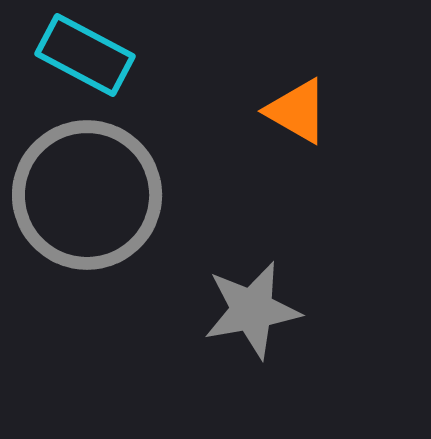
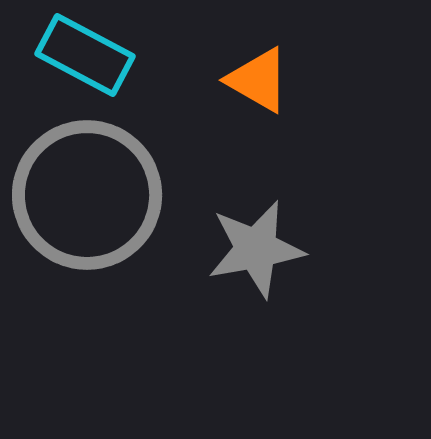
orange triangle: moved 39 px left, 31 px up
gray star: moved 4 px right, 61 px up
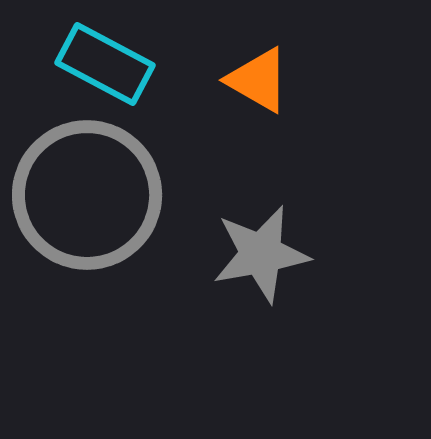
cyan rectangle: moved 20 px right, 9 px down
gray star: moved 5 px right, 5 px down
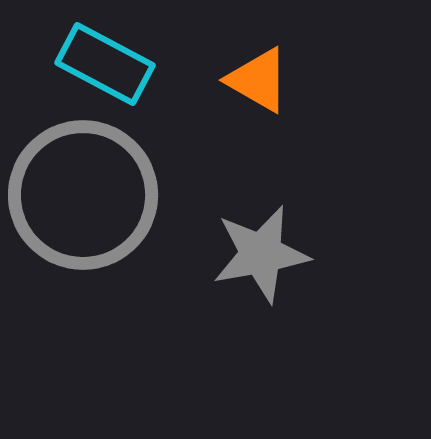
gray circle: moved 4 px left
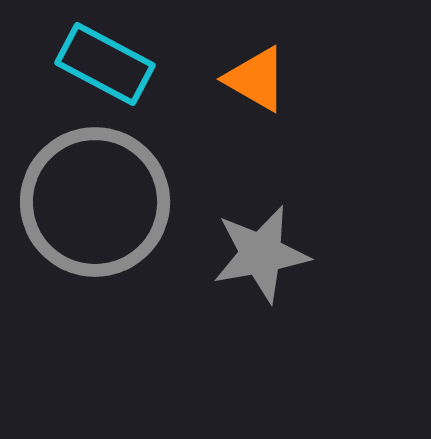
orange triangle: moved 2 px left, 1 px up
gray circle: moved 12 px right, 7 px down
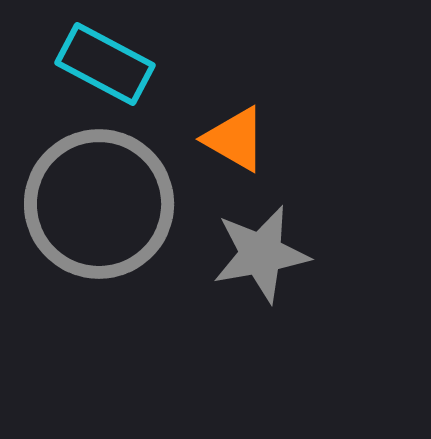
orange triangle: moved 21 px left, 60 px down
gray circle: moved 4 px right, 2 px down
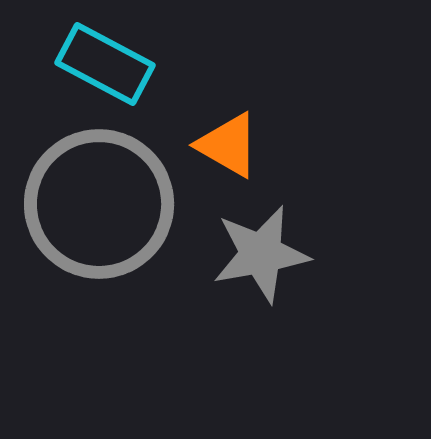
orange triangle: moved 7 px left, 6 px down
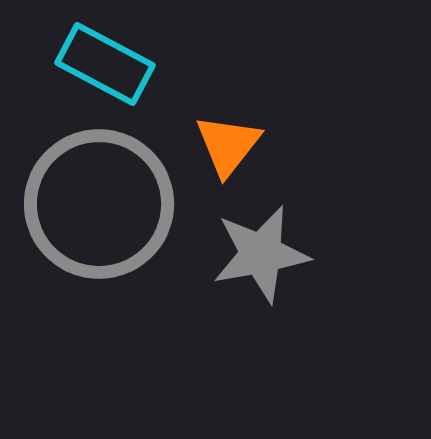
orange triangle: rotated 38 degrees clockwise
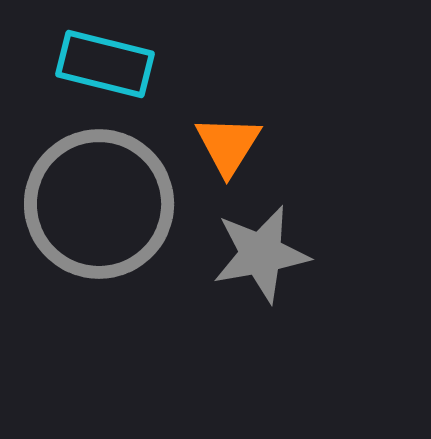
cyan rectangle: rotated 14 degrees counterclockwise
orange triangle: rotated 6 degrees counterclockwise
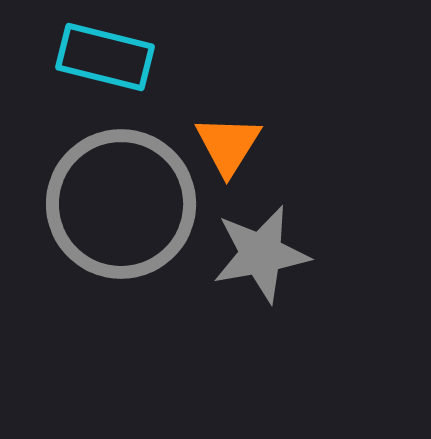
cyan rectangle: moved 7 px up
gray circle: moved 22 px right
